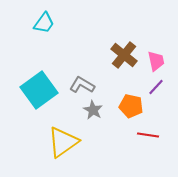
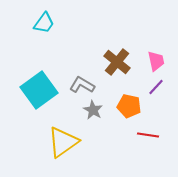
brown cross: moved 7 px left, 7 px down
orange pentagon: moved 2 px left
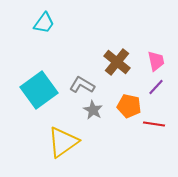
red line: moved 6 px right, 11 px up
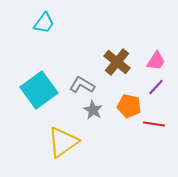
pink trapezoid: rotated 45 degrees clockwise
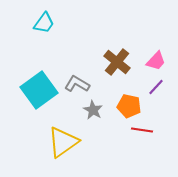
pink trapezoid: rotated 10 degrees clockwise
gray L-shape: moved 5 px left, 1 px up
red line: moved 12 px left, 6 px down
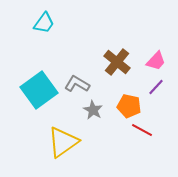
red line: rotated 20 degrees clockwise
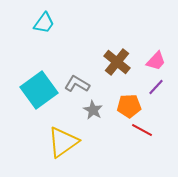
orange pentagon: rotated 15 degrees counterclockwise
